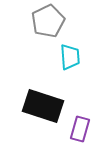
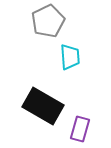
black rectangle: rotated 12 degrees clockwise
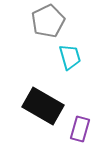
cyan trapezoid: rotated 12 degrees counterclockwise
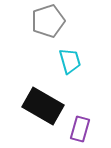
gray pentagon: rotated 8 degrees clockwise
cyan trapezoid: moved 4 px down
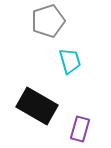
black rectangle: moved 6 px left
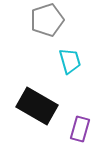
gray pentagon: moved 1 px left, 1 px up
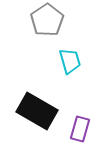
gray pentagon: rotated 16 degrees counterclockwise
black rectangle: moved 5 px down
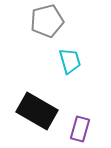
gray pentagon: moved 1 px down; rotated 20 degrees clockwise
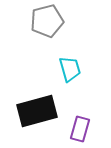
cyan trapezoid: moved 8 px down
black rectangle: rotated 45 degrees counterclockwise
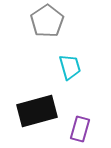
gray pentagon: rotated 20 degrees counterclockwise
cyan trapezoid: moved 2 px up
